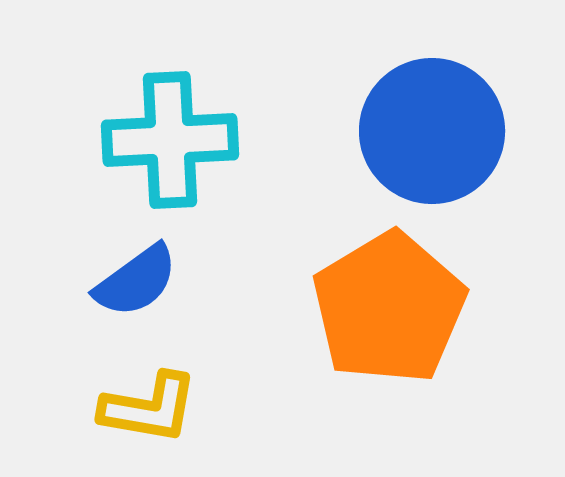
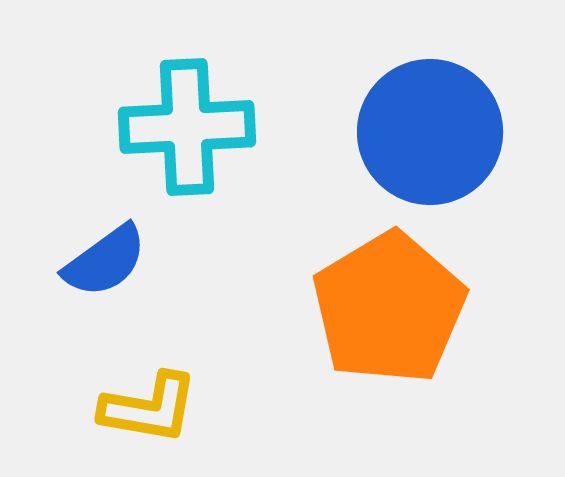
blue circle: moved 2 px left, 1 px down
cyan cross: moved 17 px right, 13 px up
blue semicircle: moved 31 px left, 20 px up
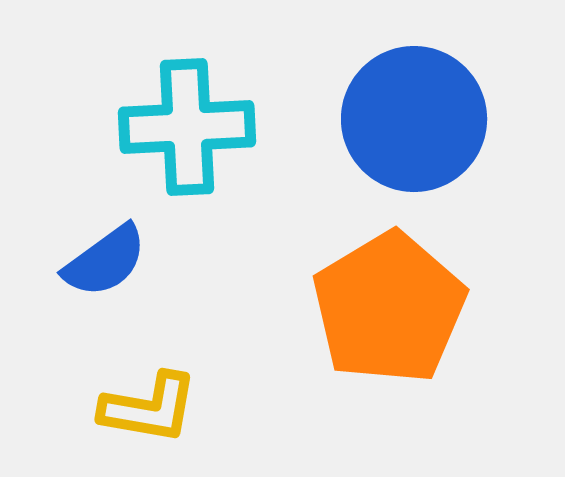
blue circle: moved 16 px left, 13 px up
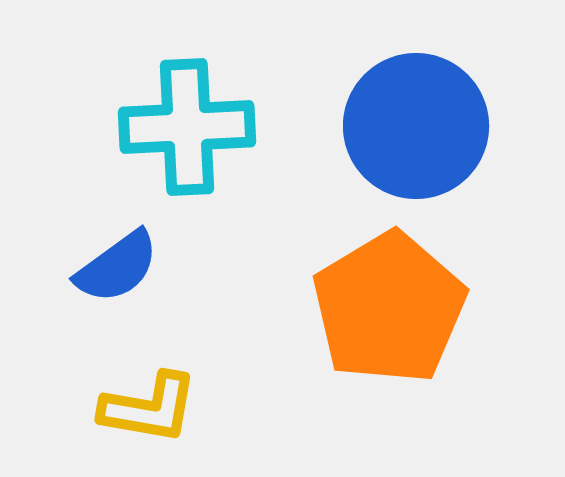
blue circle: moved 2 px right, 7 px down
blue semicircle: moved 12 px right, 6 px down
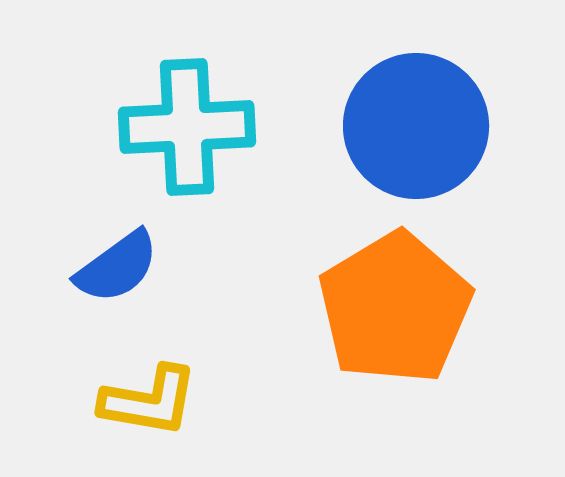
orange pentagon: moved 6 px right
yellow L-shape: moved 7 px up
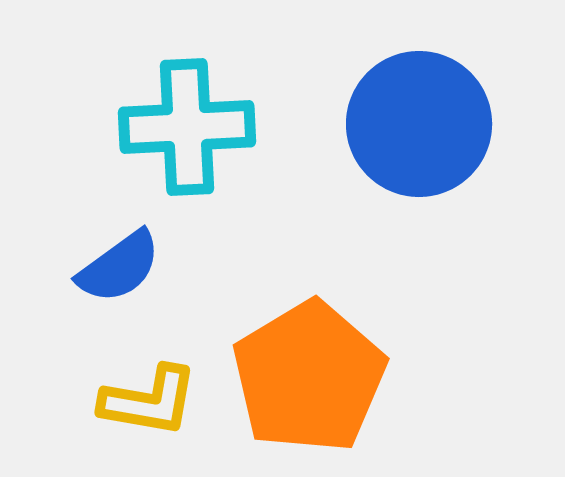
blue circle: moved 3 px right, 2 px up
blue semicircle: moved 2 px right
orange pentagon: moved 86 px left, 69 px down
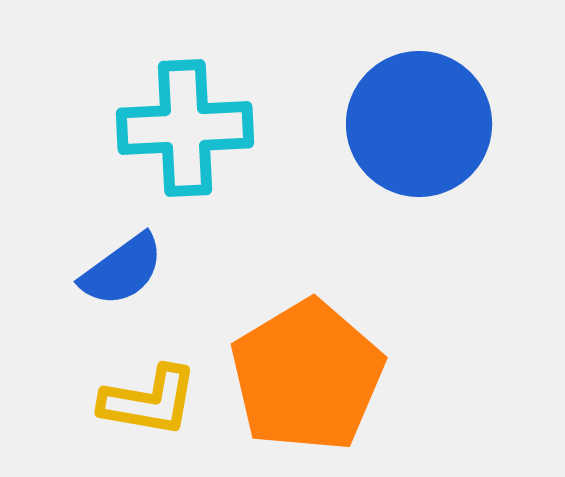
cyan cross: moved 2 px left, 1 px down
blue semicircle: moved 3 px right, 3 px down
orange pentagon: moved 2 px left, 1 px up
